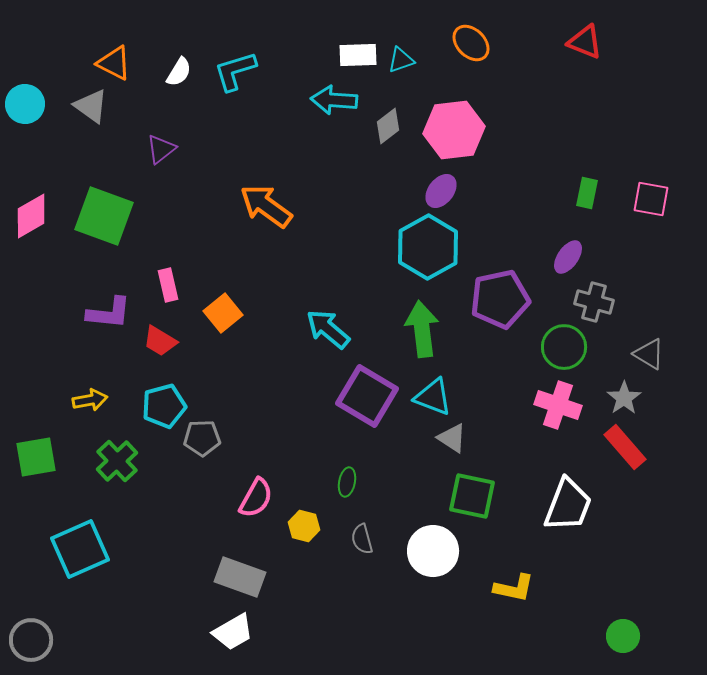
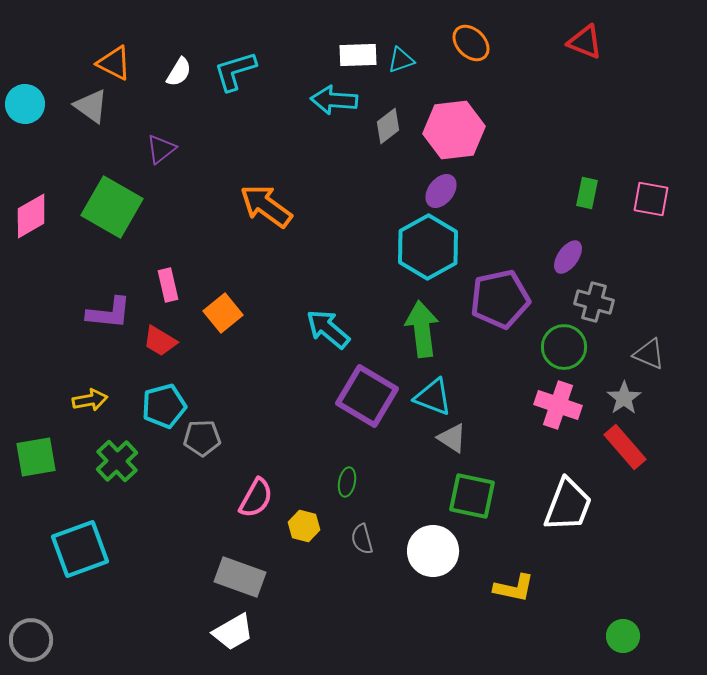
green square at (104, 216): moved 8 px right, 9 px up; rotated 10 degrees clockwise
gray triangle at (649, 354): rotated 8 degrees counterclockwise
cyan square at (80, 549): rotated 4 degrees clockwise
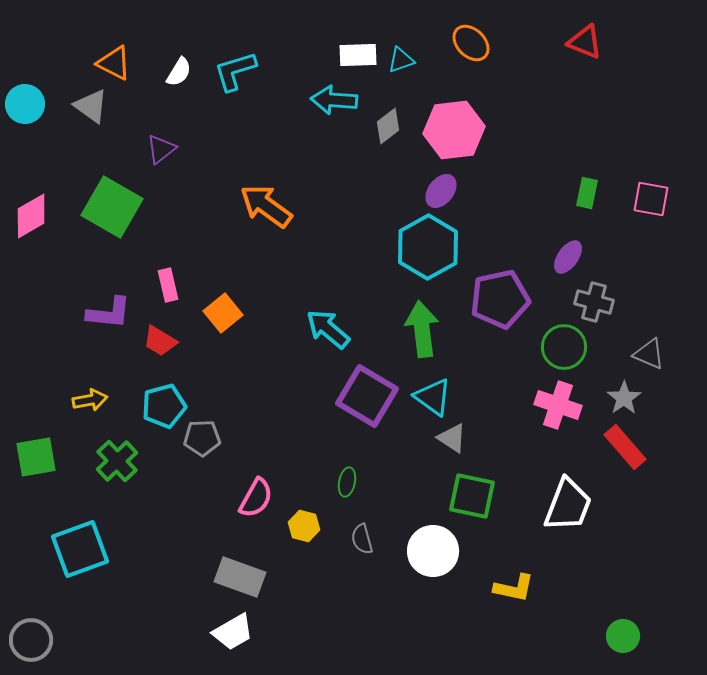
cyan triangle at (433, 397): rotated 15 degrees clockwise
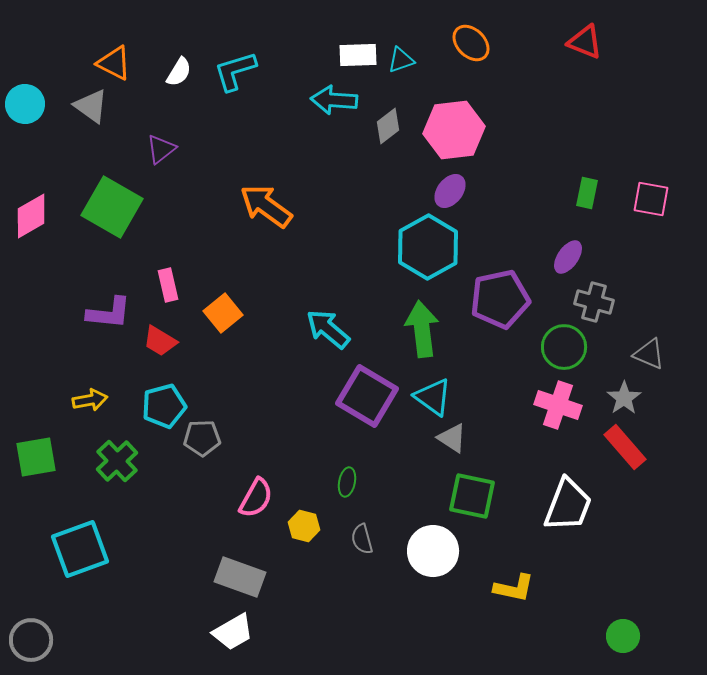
purple ellipse at (441, 191): moved 9 px right
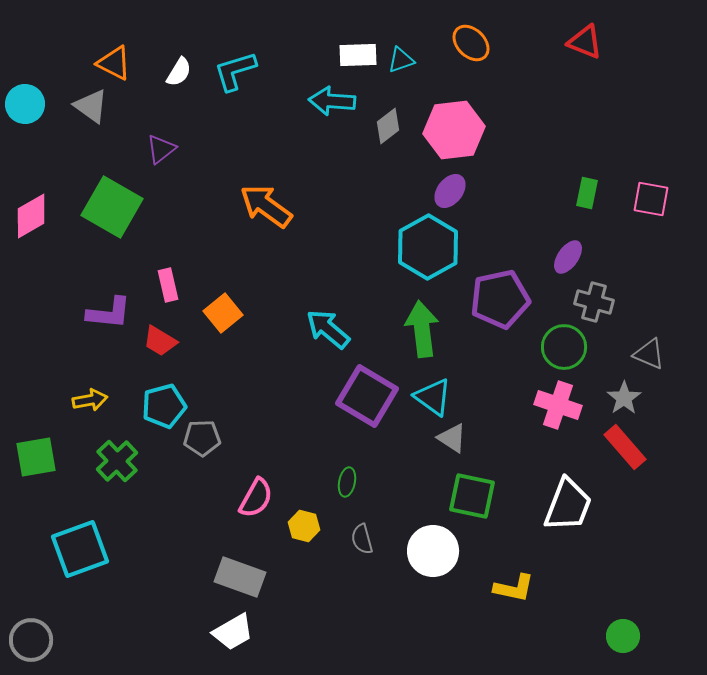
cyan arrow at (334, 100): moved 2 px left, 1 px down
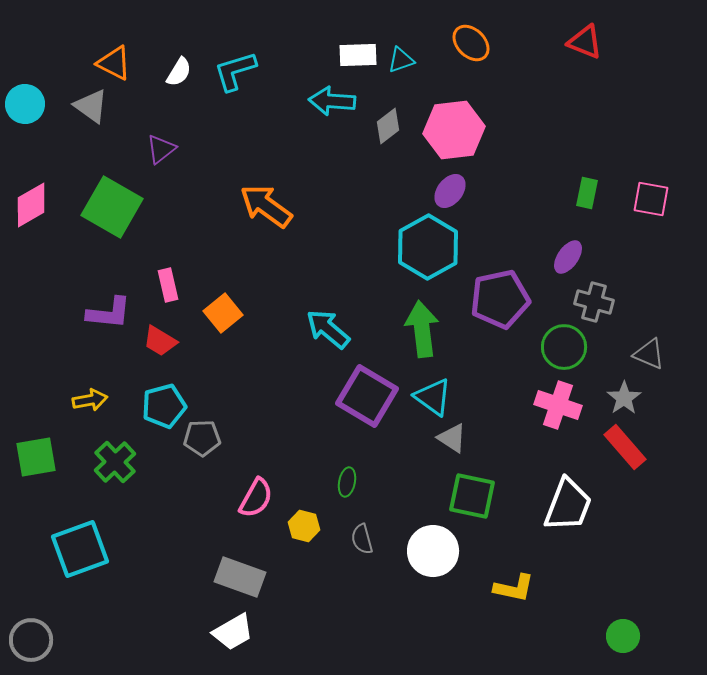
pink diamond at (31, 216): moved 11 px up
green cross at (117, 461): moved 2 px left, 1 px down
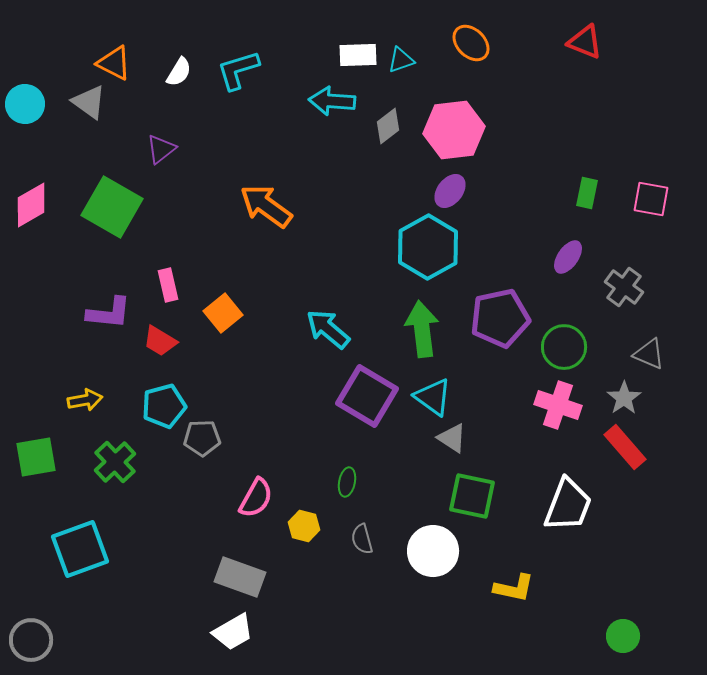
cyan L-shape at (235, 71): moved 3 px right, 1 px up
gray triangle at (91, 106): moved 2 px left, 4 px up
purple pentagon at (500, 299): moved 19 px down
gray cross at (594, 302): moved 30 px right, 15 px up; rotated 21 degrees clockwise
yellow arrow at (90, 400): moved 5 px left
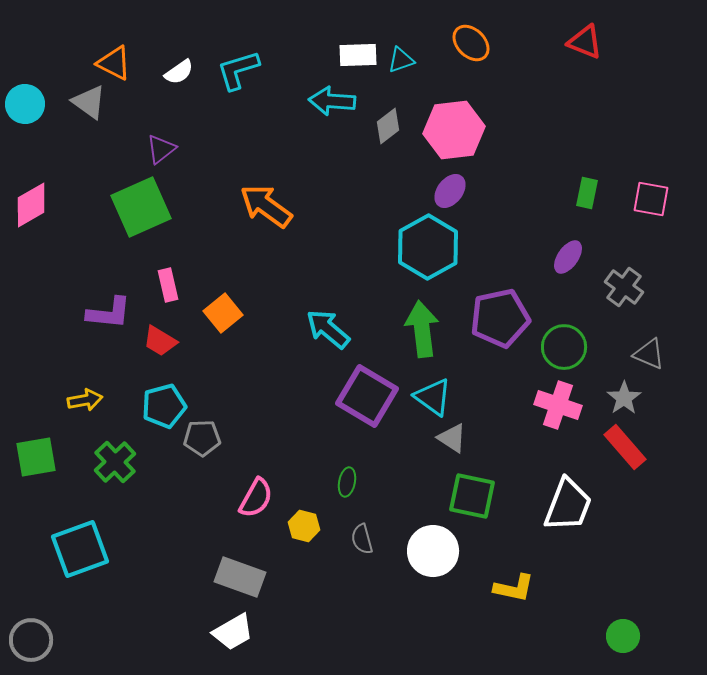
white semicircle at (179, 72): rotated 24 degrees clockwise
green square at (112, 207): moved 29 px right; rotated 36 degrees clockwise
